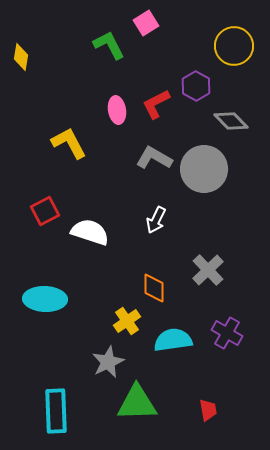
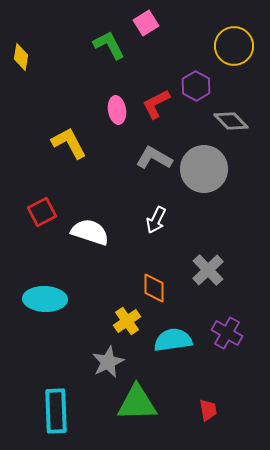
red square: moved 3 px left, 1 px down
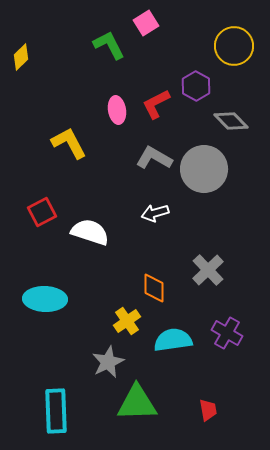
yellow diamond: rotated 36 degrees clockwise
white arrow: moved 1 px left, 7 px up; rotated 48 degrees clockwise
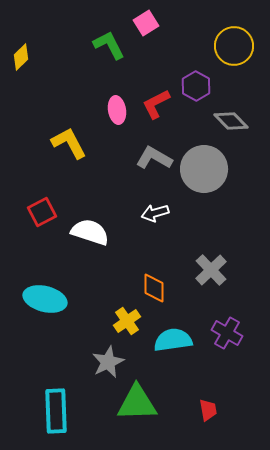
gray cross: moved 3 px right
cyan ellipse: rotated 12 degrees clockwise
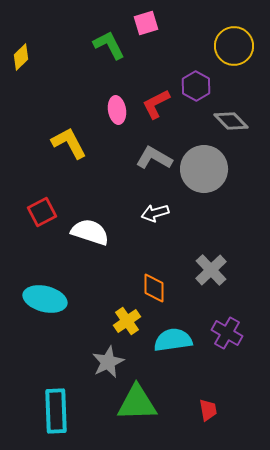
pink square: rotated 15 degrees clockwise
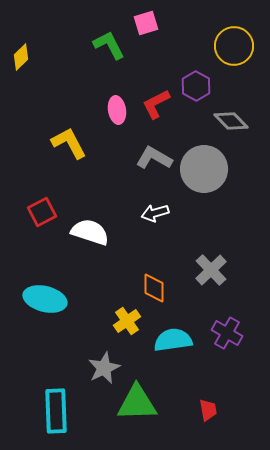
gray star: moved 4 px left, 6 px down
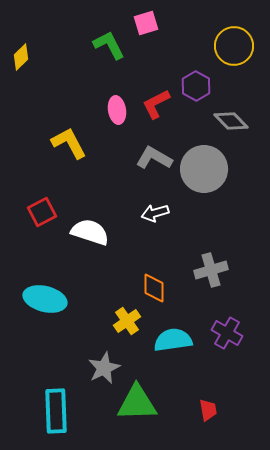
gray cross: rotated 28 degrees clockwise
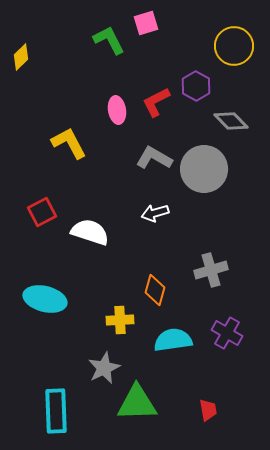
green L-shape: moved 5 px up
red L-shape: moved 2 px up
orange diamond: moved 1 px right, 2 px down; rotated 16 degrees clockwise
yellow cross: moved 7 px left, 1 px up; rotated 32 degrees clockwise
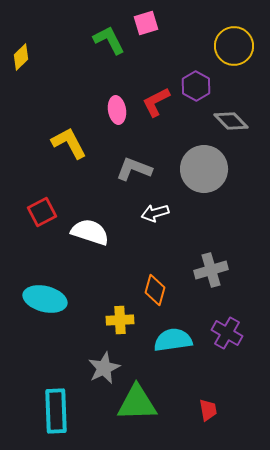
gray L-shape: moved 20 px left, 11 px down; rotated 9 degrees counterclockwise
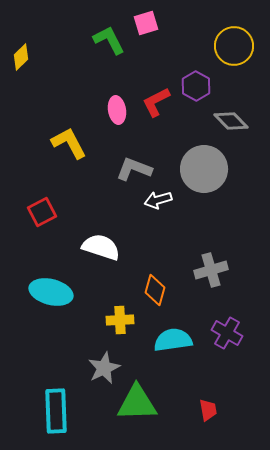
white arrow: moved 3 px right, 13 px up
white semicircle: moved 11 px right, 15 px down
cyan ellipse: moved 6 px right, 7 px up
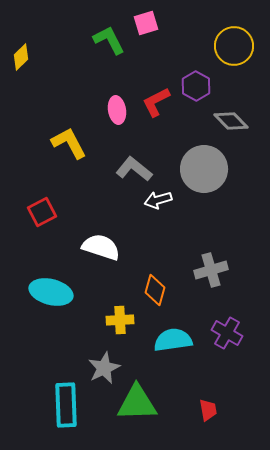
gray L-shape: rotated 18 degrees clockwise
cyan rectangle: moved 10 px right, 6 px up
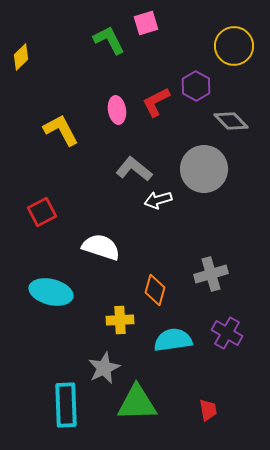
yellow L-shape: moved 8 px left, 13 px up
gray cross: moved 4 px down
